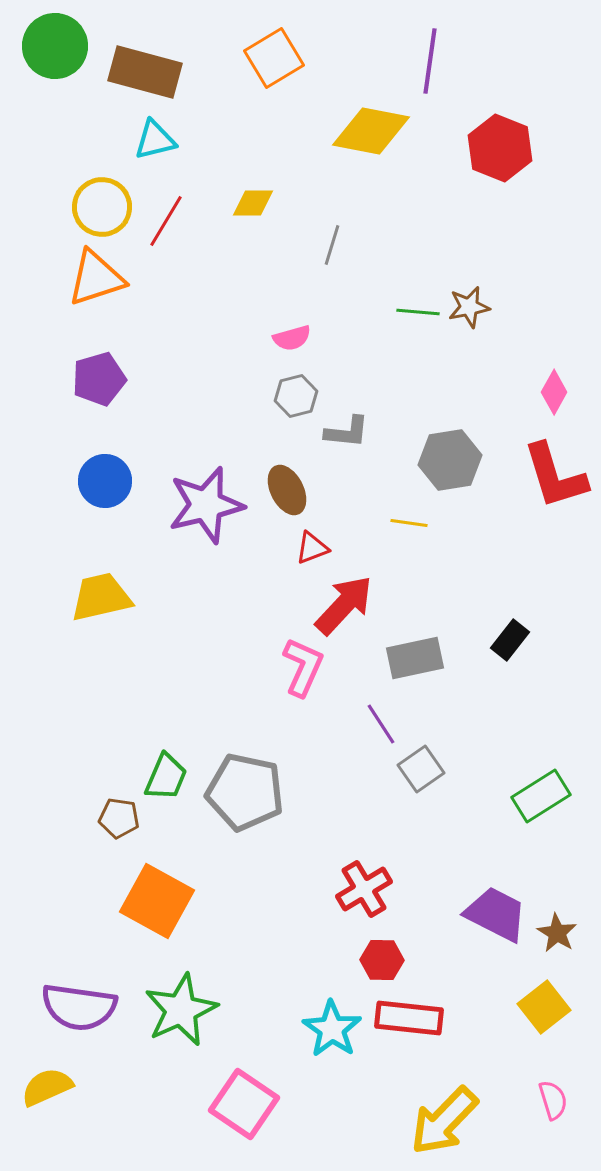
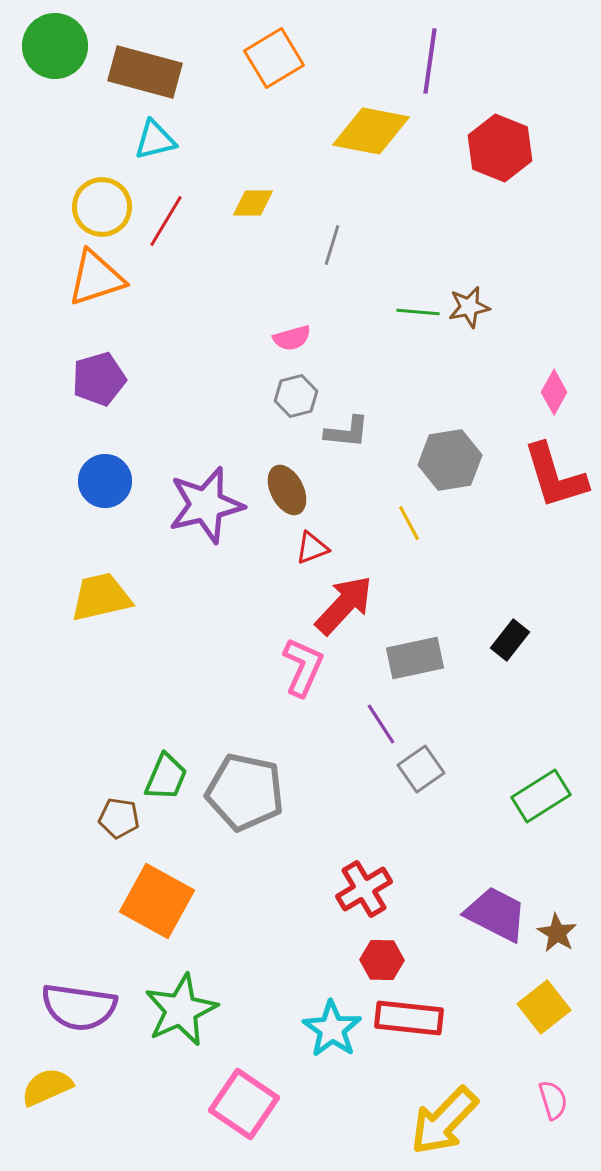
yellow line at (409, 523): rotated 54 degrees clockwise
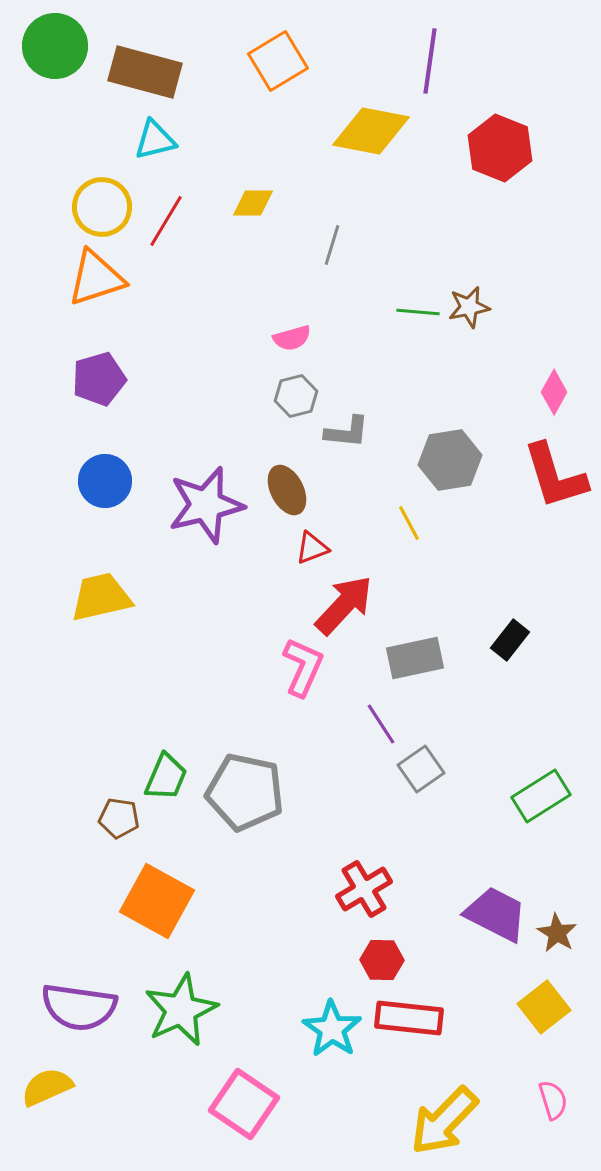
orange square at (274, 58): moved 4 px right, 3 px down
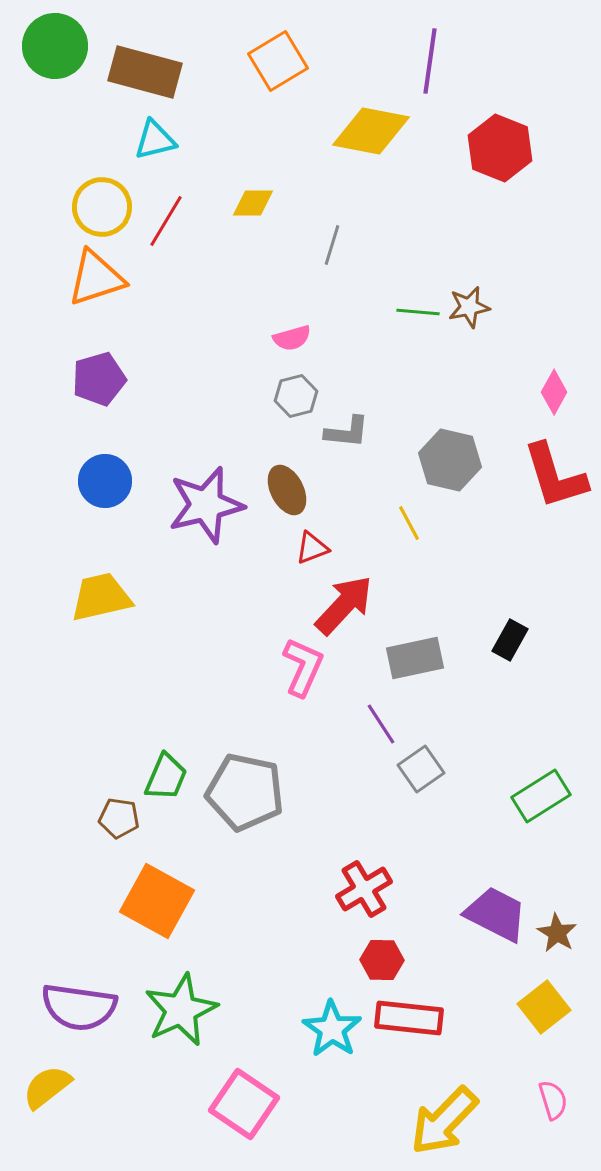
gray hexagon at (450, 460): rotated 22 degrees clockwise
black rectangle at (510, 640): rotated 9 degrees counterclockwise
yellow semicircle at (47, 1087): rotated 14 degrees counterclockwise
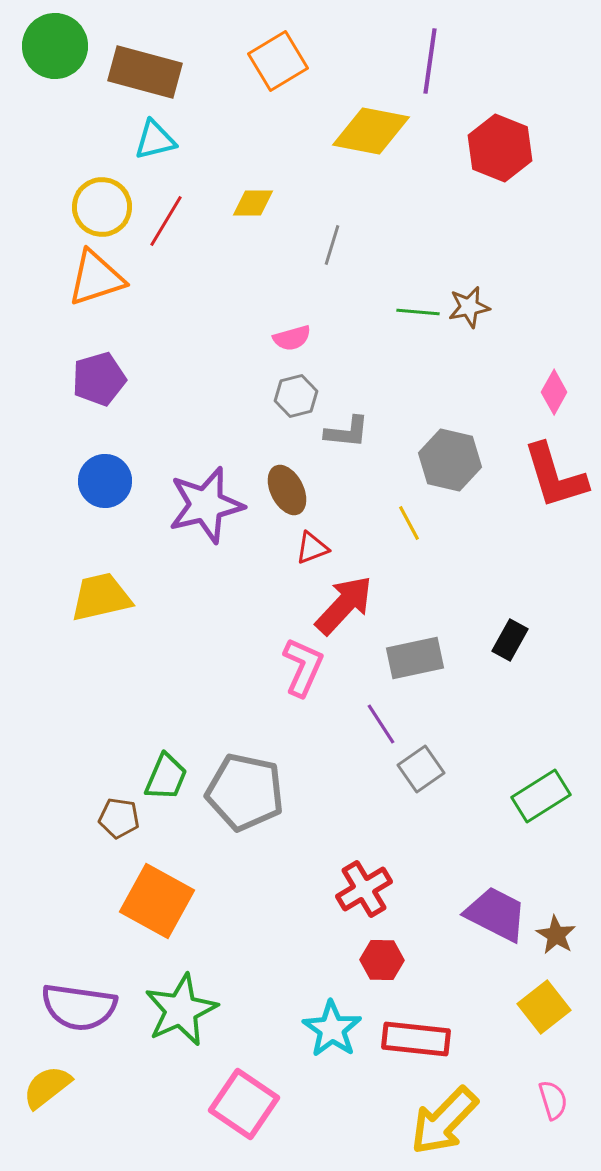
brown star at (557, 933): moved 1 px left, 2 px down
red rectangle at (409, 1018): moved 7 px right, 21 px down
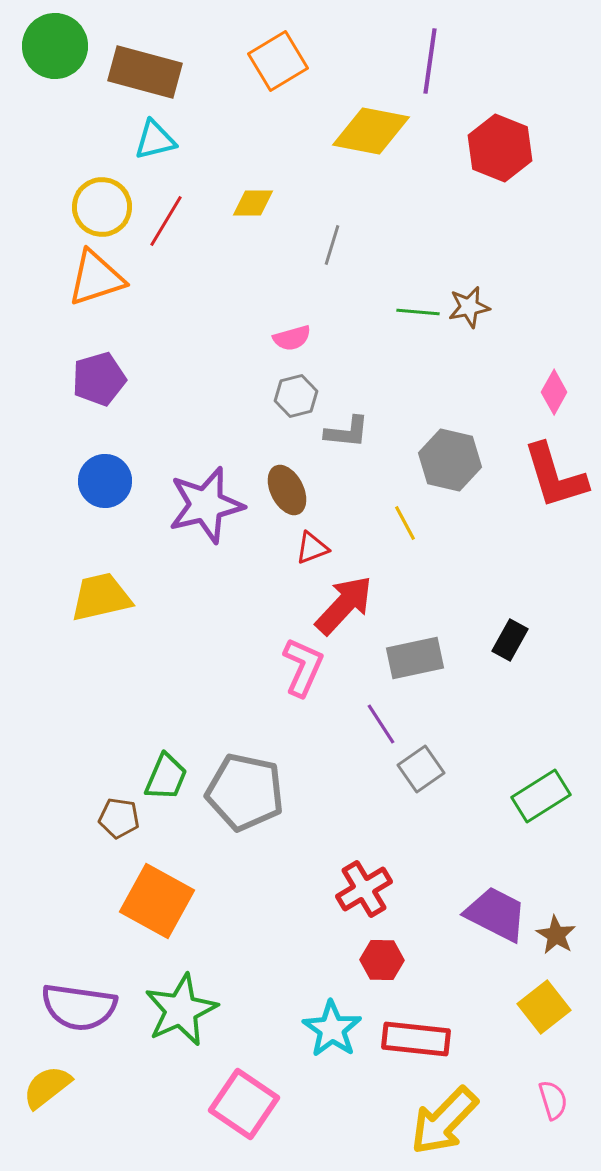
yellow line at (409, 523): moved 4 px left
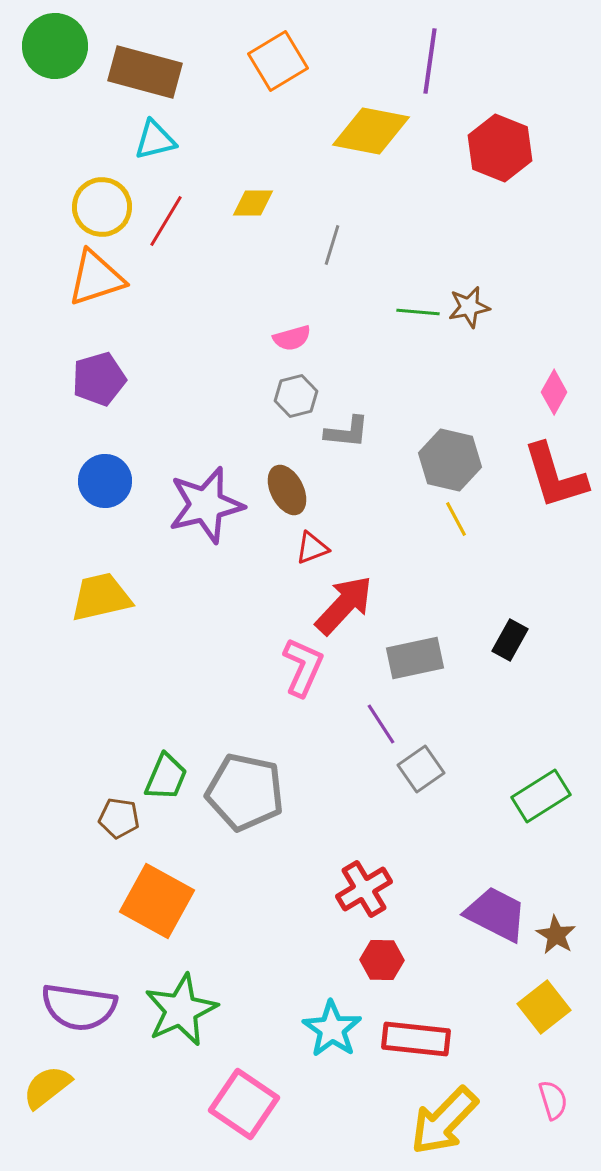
yellow line at (405, 523): moved 51 px right, 4 px up
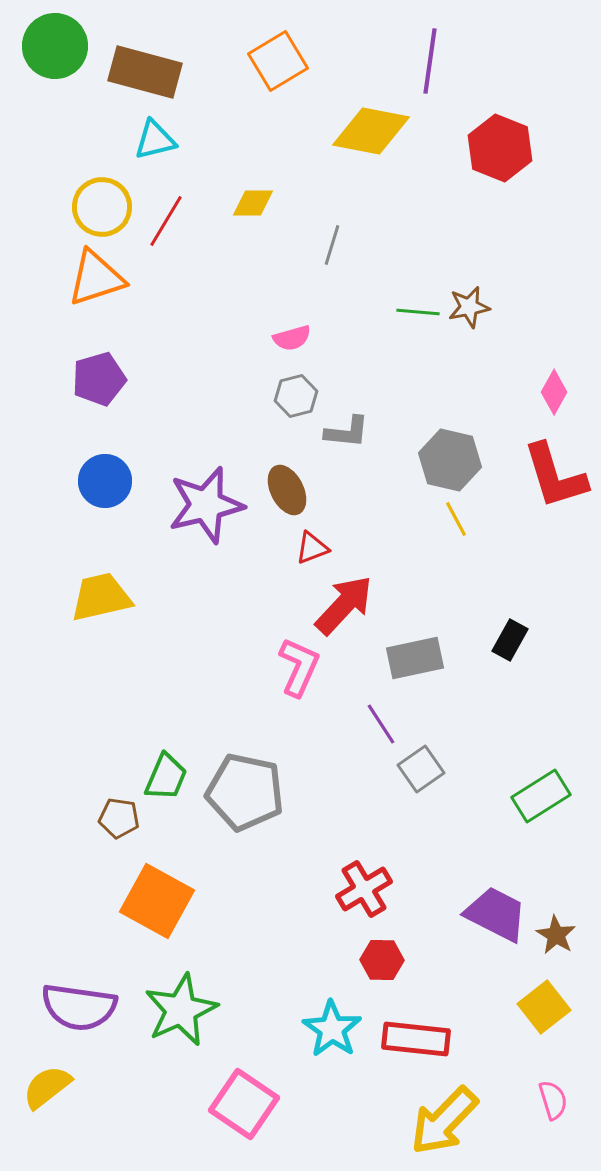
pink L-shape at (303, 667): moved 4 px left
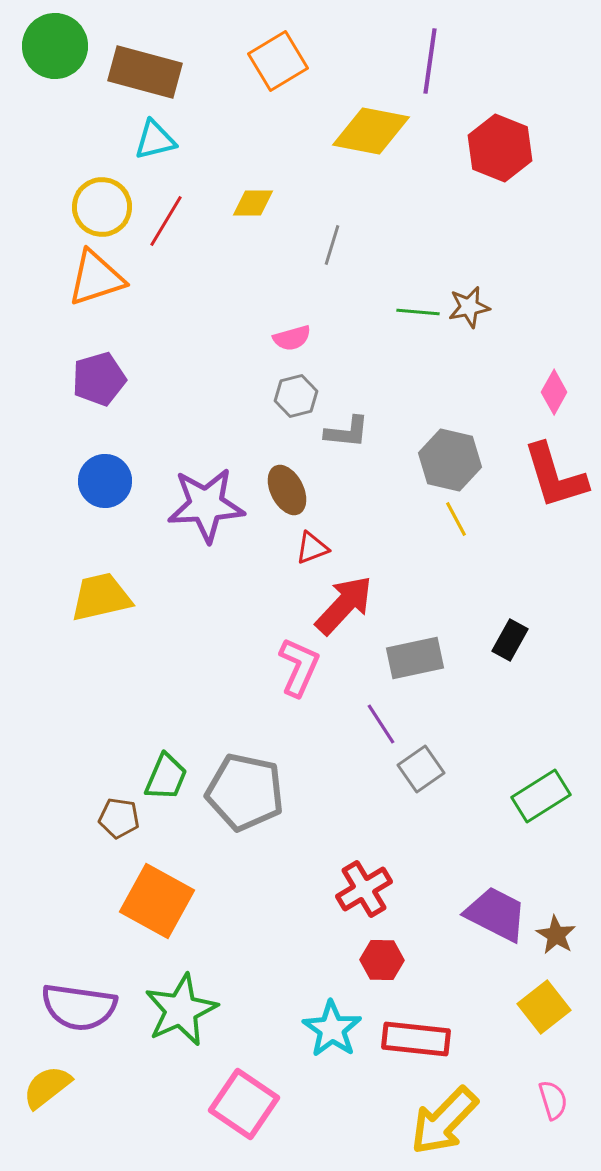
purple star at (206, 505): rotated 10 degrees clockwise
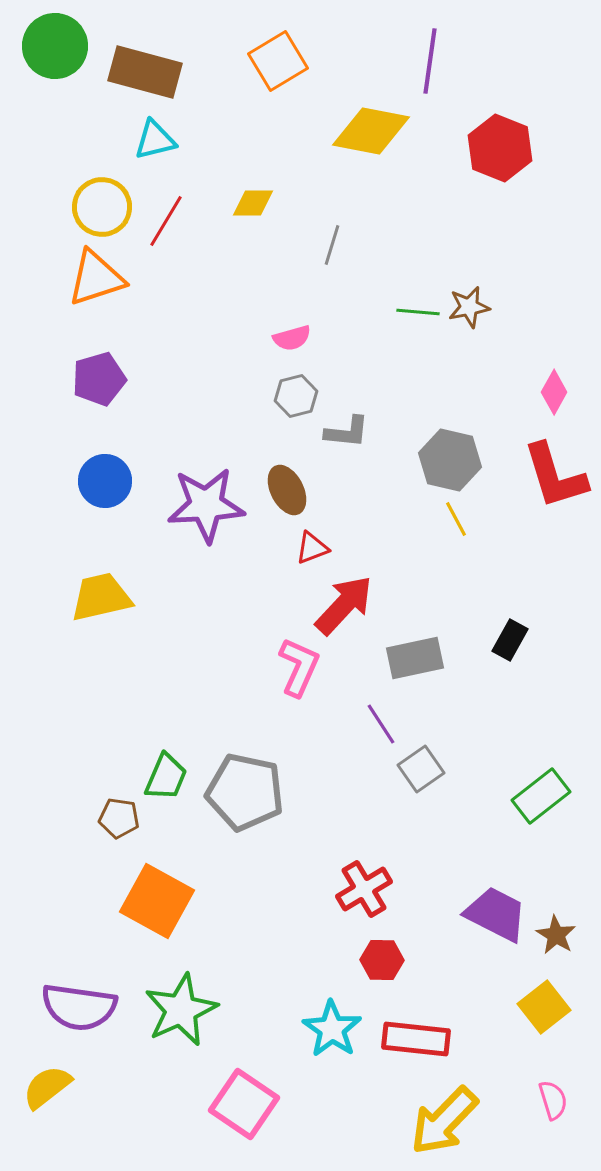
green rectangle at (541, 796): rotated 6 degrees counterclockwise
